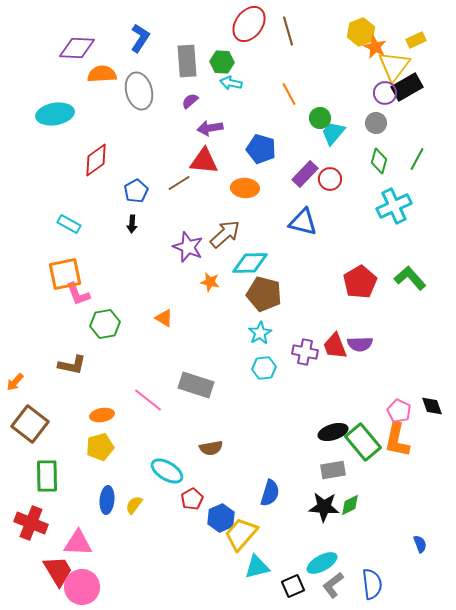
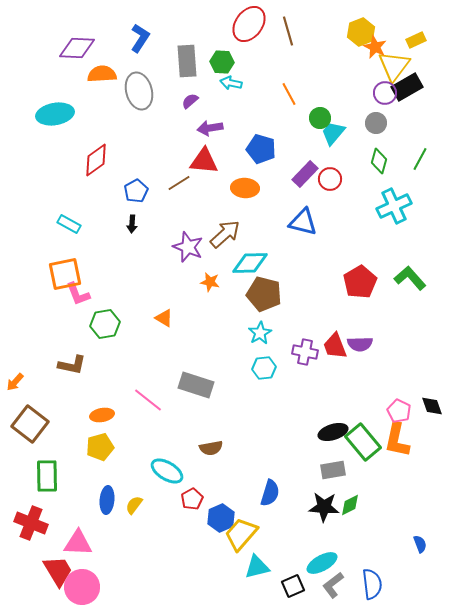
green line at (417, 159): moved 3 px right
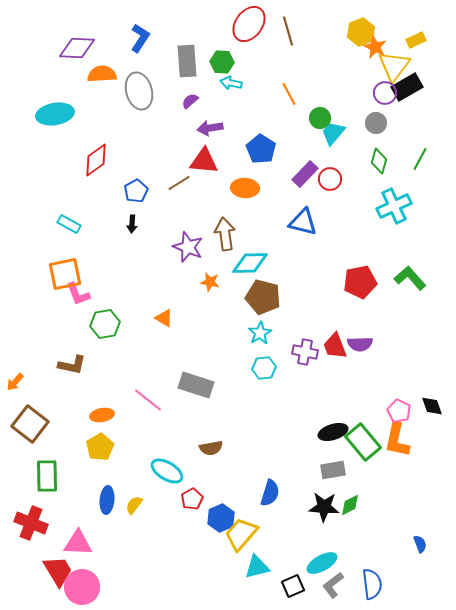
blue pentagon at (261, 149): rotated 16 degrees clockwise
brown arrow at (225, 234): rotated 56 degrees counterclockwise
red pentagon at (360, 282): rotated 20 degrees clockwise
brown pentagon at (264, 294): moved 1 px left, 3 px down
yellow pentagon at (100, 447): rotated 16 degrees counterclockwise
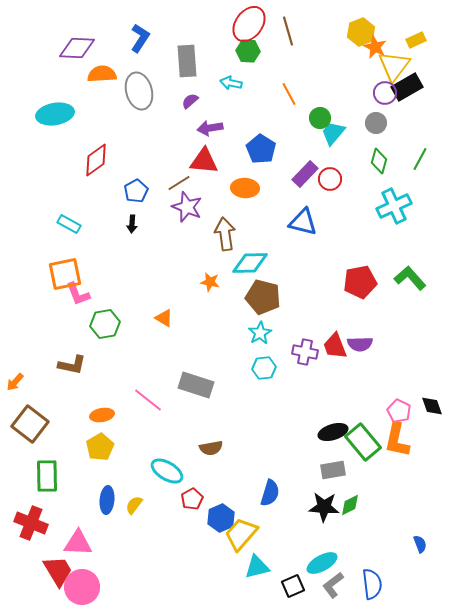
green hexagon at (222, 62): moved 26 px right, 11 px up
purple star at (188, 247): moved 1 px left, 40 px up
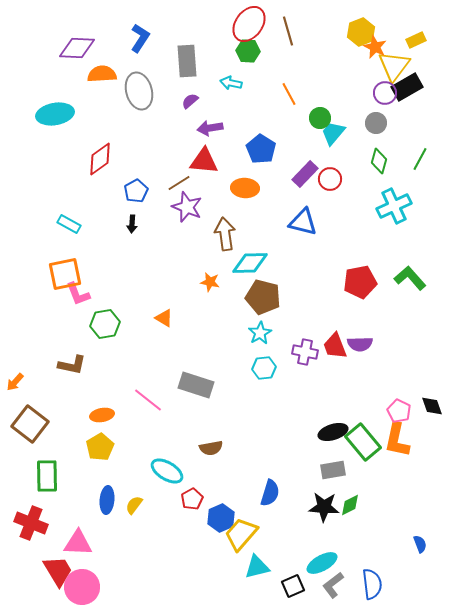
red diamond at (96, 160): moved 4 px right, 1 px up
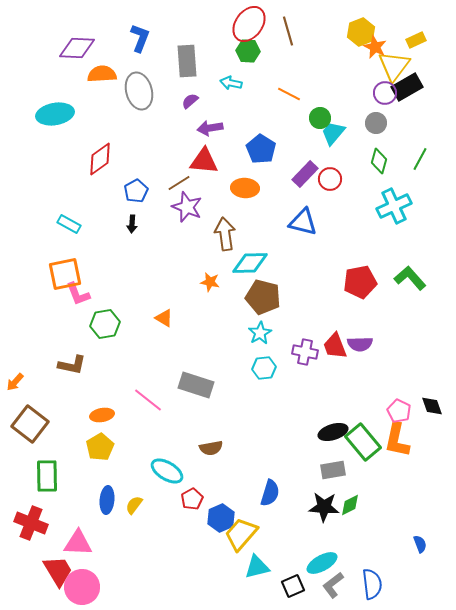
blue L-shape at (140, 38): rotated 12 degrees counterclockwise
orange line at (289, 94): rotated 35 degrees counterclockwise
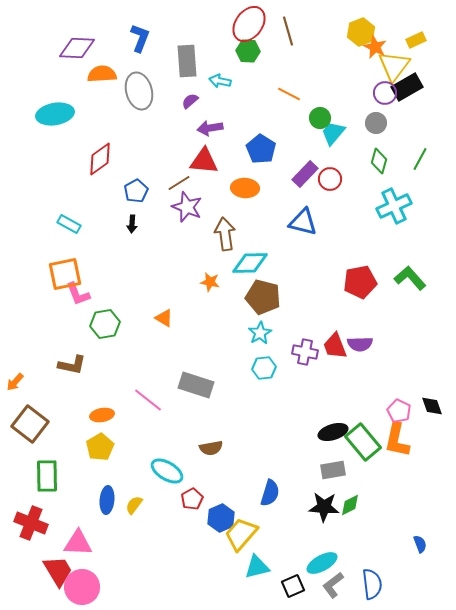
cyan arrow at (231, 83): moved 11 px left, 2 px up
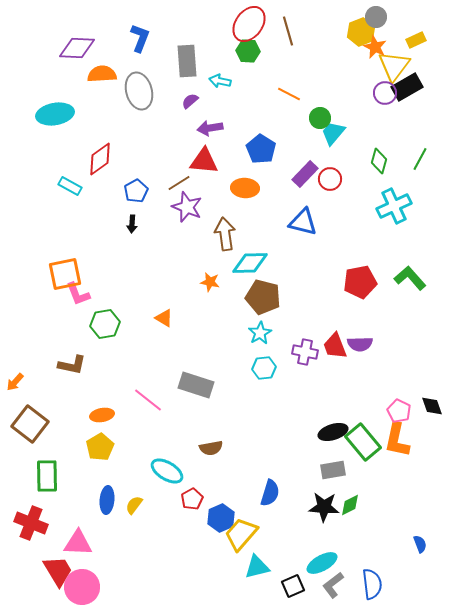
gray circle at (376, 123): moved 106 px up
cyan rectangle at (69, 224): moved 1 px right, 38 px up
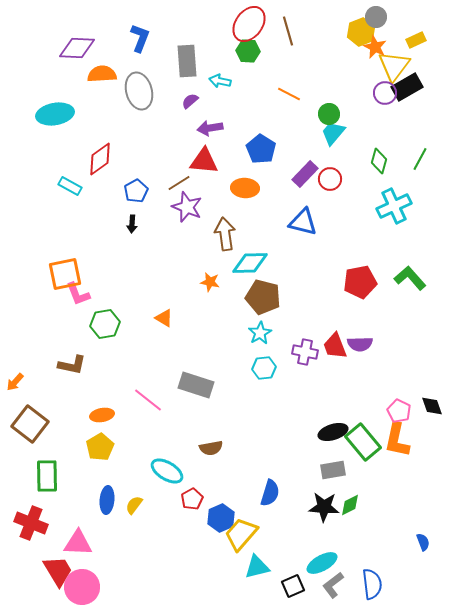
green circle at (320, 118): moved 9 px right, 4 px up
blue semicircle at (420, 544): moved 3 px right, 2 px up
